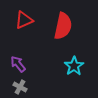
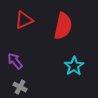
purple arrow: moved 3 px left, 3 px up
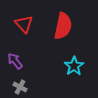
red triangle: moved 4 px down; rotated 48 degrees counterclockwise
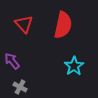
red semicircle: moved 1 px up
purple arrow: moved 3 px left
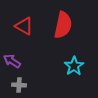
red triangle: moved 2 px down; rotated 18 degrees counterclockwise
purple arrow: rotated 18 degrees counterclockwise
gray cross: moved 1 px left, 2 px up; rotated 24 degrees counterclockwise
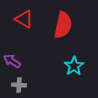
red triangle: moved 7 px up
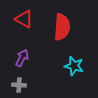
red semicircle: moved 1 px left, 2 px down; rotated 8 degrees counterclockwise
purple arrow: moved 10 px right, 3 px up; rotated 84 degrees clockwise
cyan star: rotated 24 degrees counterclockwise
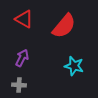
red semicircle: moved 2 px right, 1 px up; rotated 36 degrees clockwise
